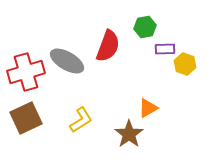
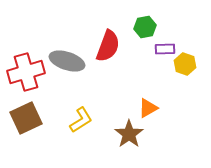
gray ellipse: rotated 12 degrees counterclockwise
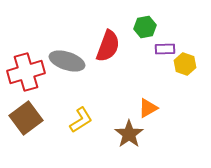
brown square: rotated 12 degrees counterclockwise
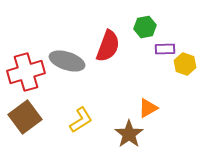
brown square: moved 1 px left, 1 px up
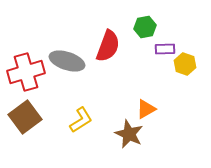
orange triangle: moved 2 px left, 1 px down
brown star: rotated 12 degrees counterclockwise
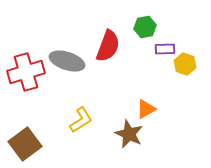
brown square: moved 27 px down
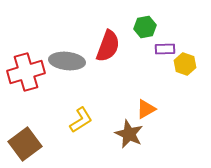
gray ellipse: rotated 12 degrees counterclockwise
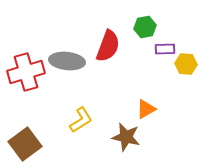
yellow hexagon: moved 1 px right; rotated 15 degrees counterclockwise
brown star: moved 3 px left, 3 px down; rotated 12 degrees counterclockwise
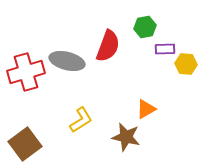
gray ellipse: rotated 8 degrees clockwise
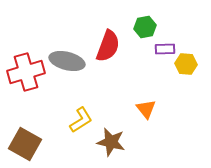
orange triangle: rotated 40 degrees counterclockwise
brown star: moved 15 px left, 5 px down
brown square: rotated 24 degrees counterclockwise
